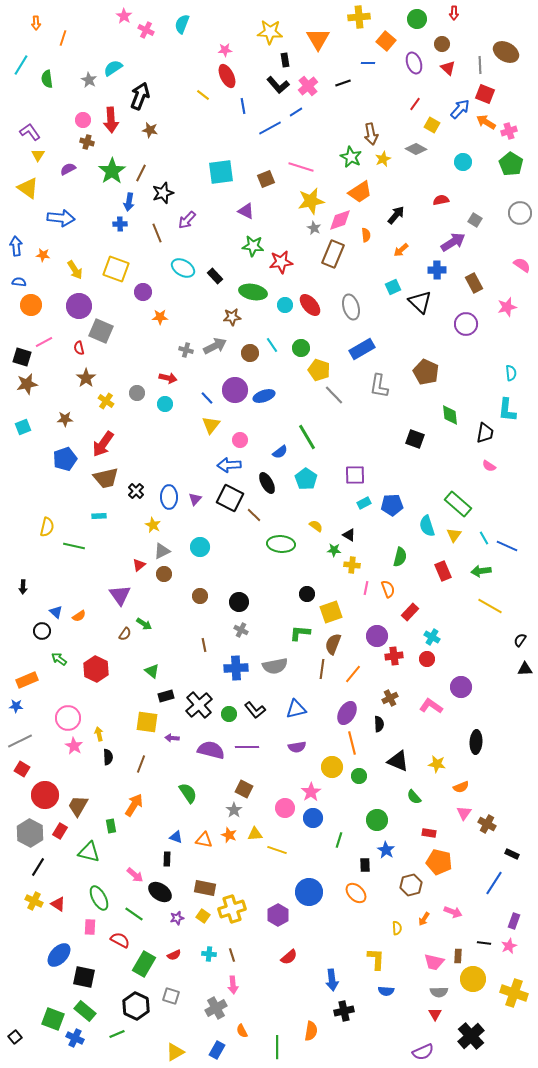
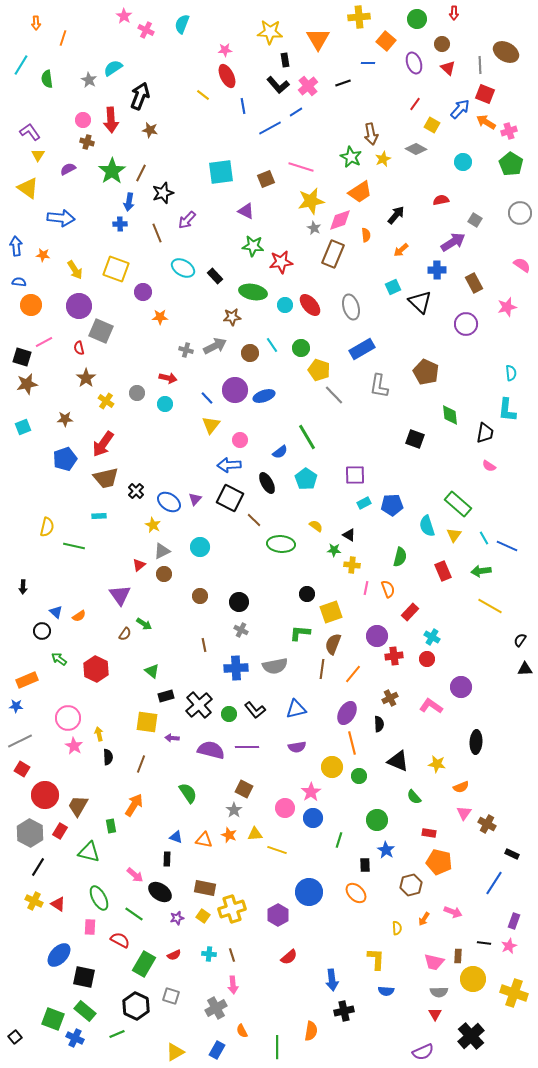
blue ellipse at (169, 497): moved 5 px down; rotated 55 degrees counterclockwise
brown line at (254, 515): moved 5 px down
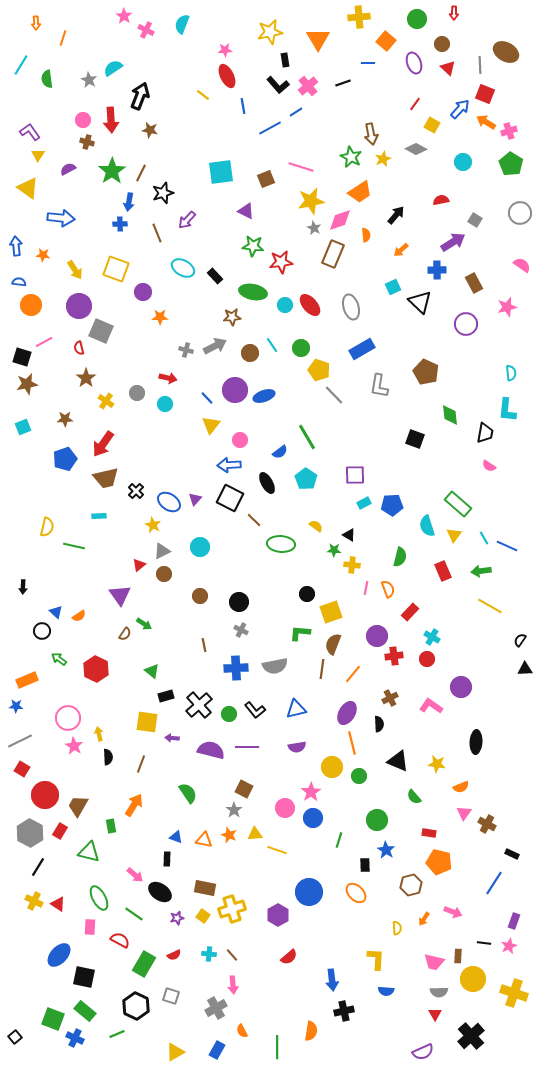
yellow star at (270, 32): rotated 15 degrees counterclockwise
brown line at (232, 955): rotated 24 degrees counterclockwise
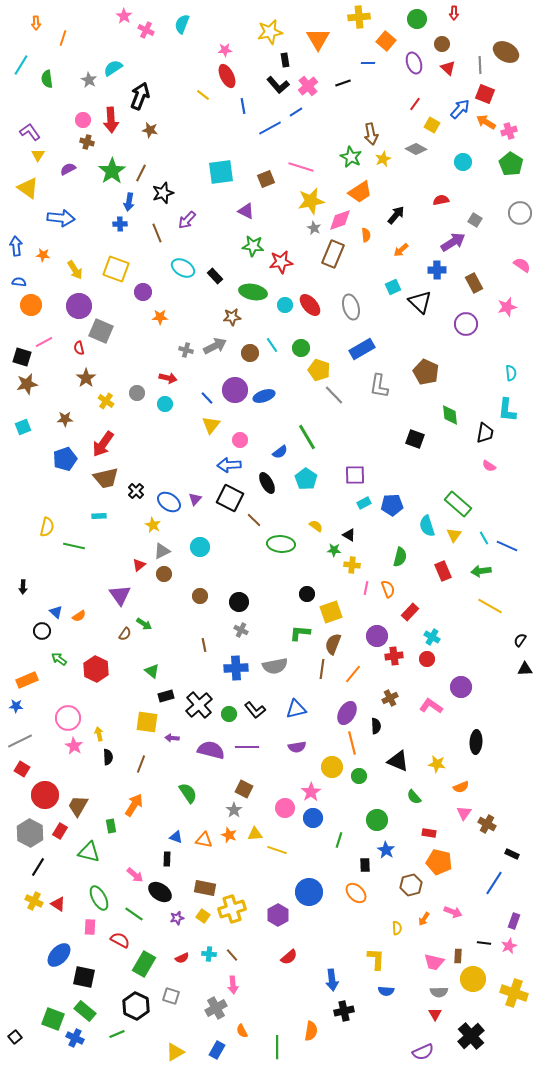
black semicircle at (379, 724): moved 3 px left, 2 px down
red semicircle at (174, 955): moved 8 px right, 3 px down
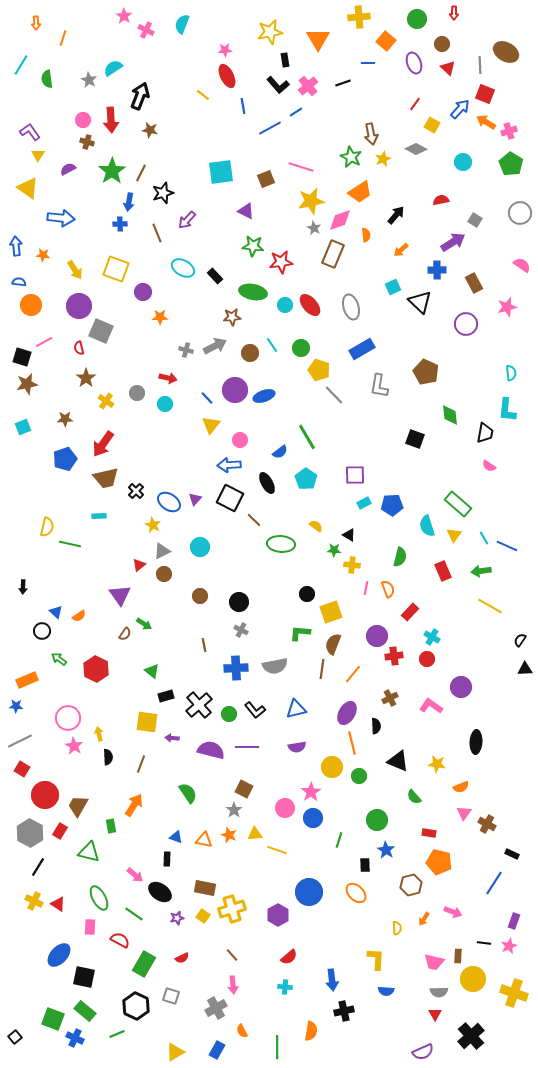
green line at (74, 546): moved 4 px left, 2 px up
cyan cross at (209, 954): moved 76 px right, 33 px down
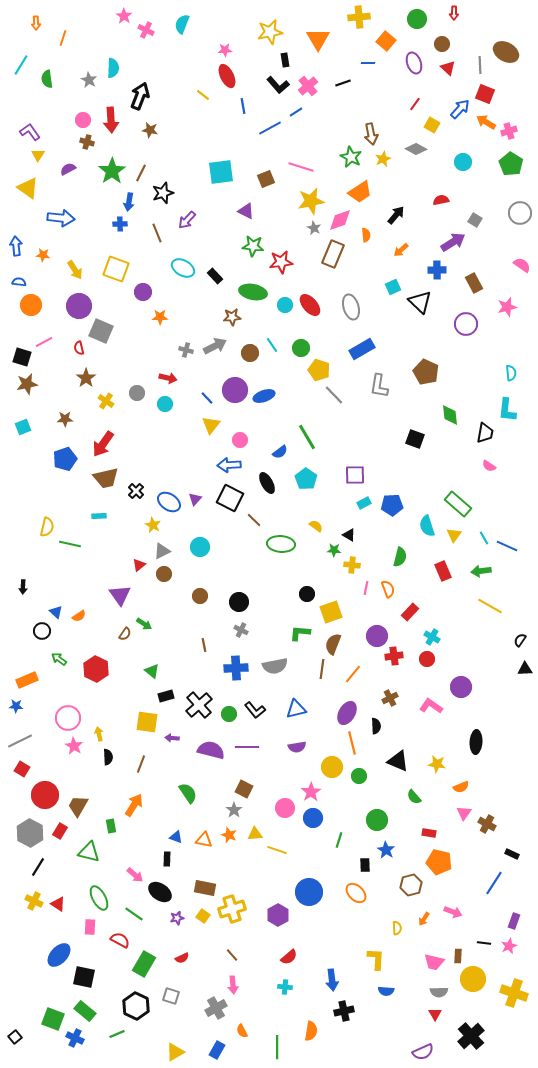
cyan semicircle at (113, 68): rotated 126 degrees clockwise
